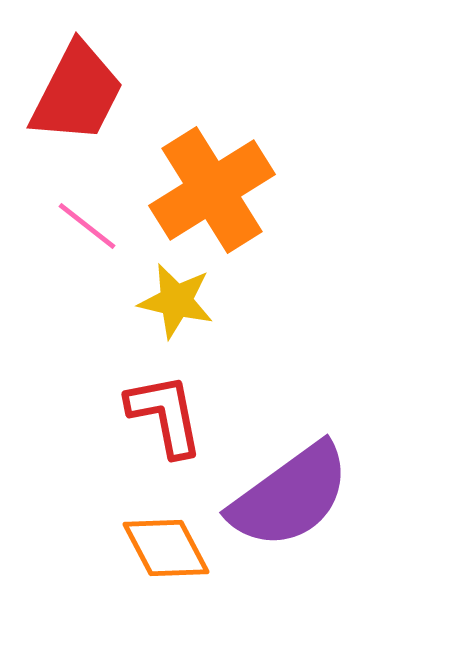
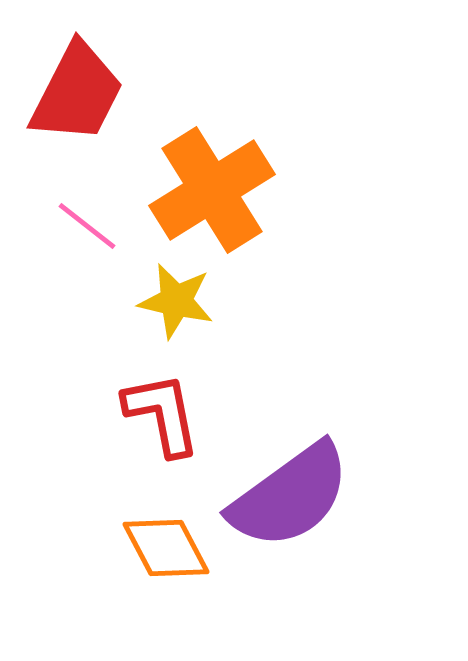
red L-shape: moved 3 px left, 1 px up
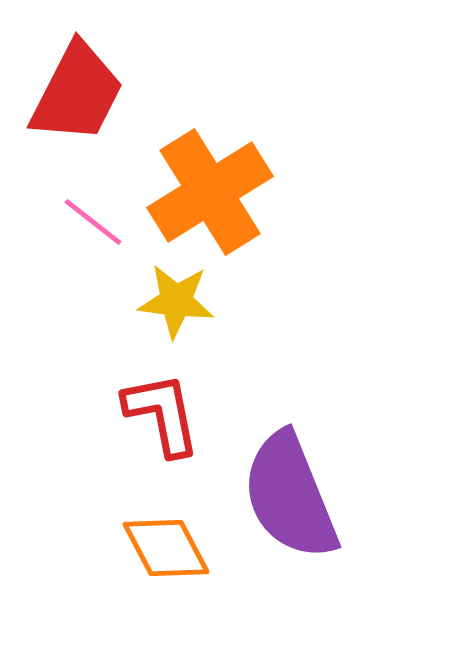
orange cross: moved 2 px left, 2 px down
pink line: moved 6 px right, 4 px up
yellow star: rotated 6 degrees counterclockwise
purple semicircle: rotated 104 degrees clockwise
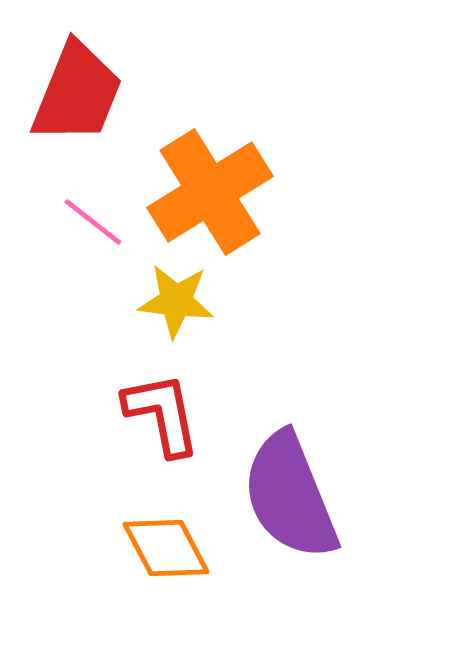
red trapezoid: rotated 5 degrees counterclockwise
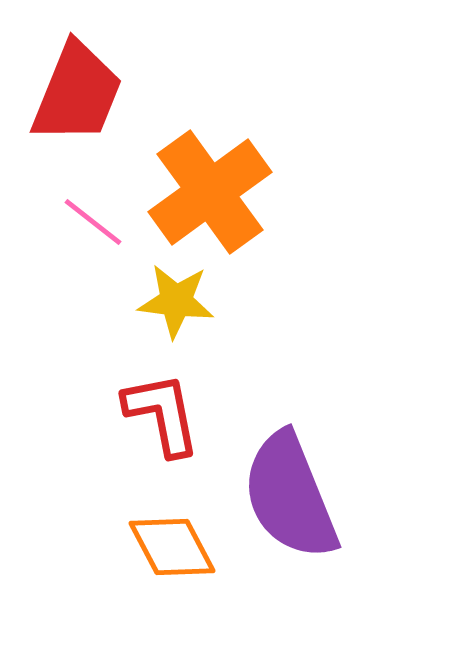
orange cross: rotated 4 degrees counterclockwise
orange diamond: moved 6 px right, 1 px up
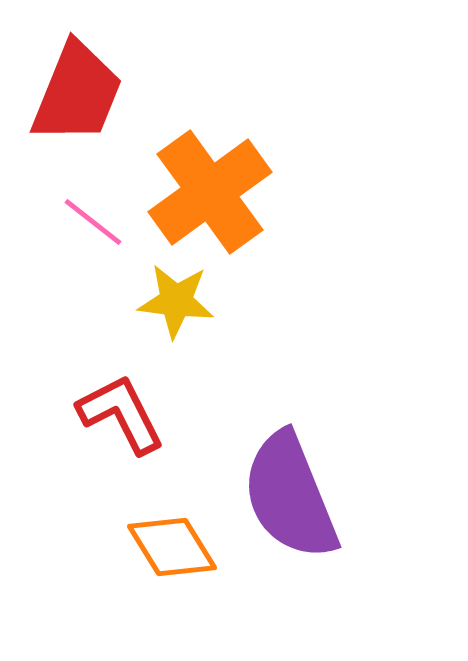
red L-shape: moved 41 px left; rotated 16 degrees counterclockwise
orange diamond: rotated 4 degrees counterclockwise
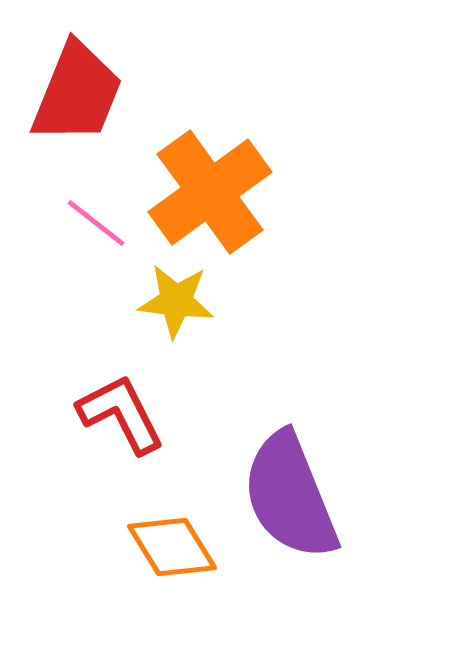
pink line: moved 3 px right, 1 px down
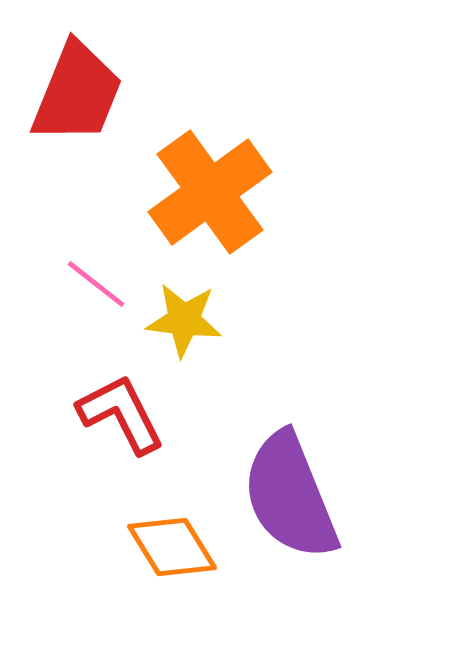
pink line: moved 61 px down
yellow star: moved 8 px right, 19 px down
